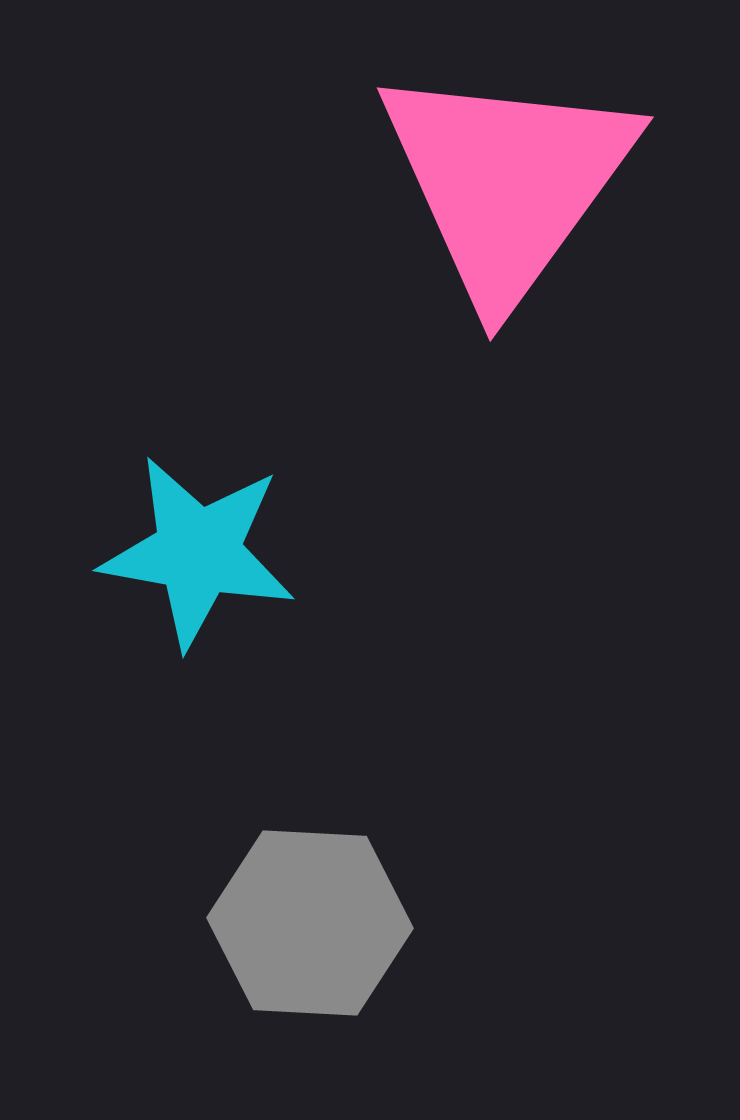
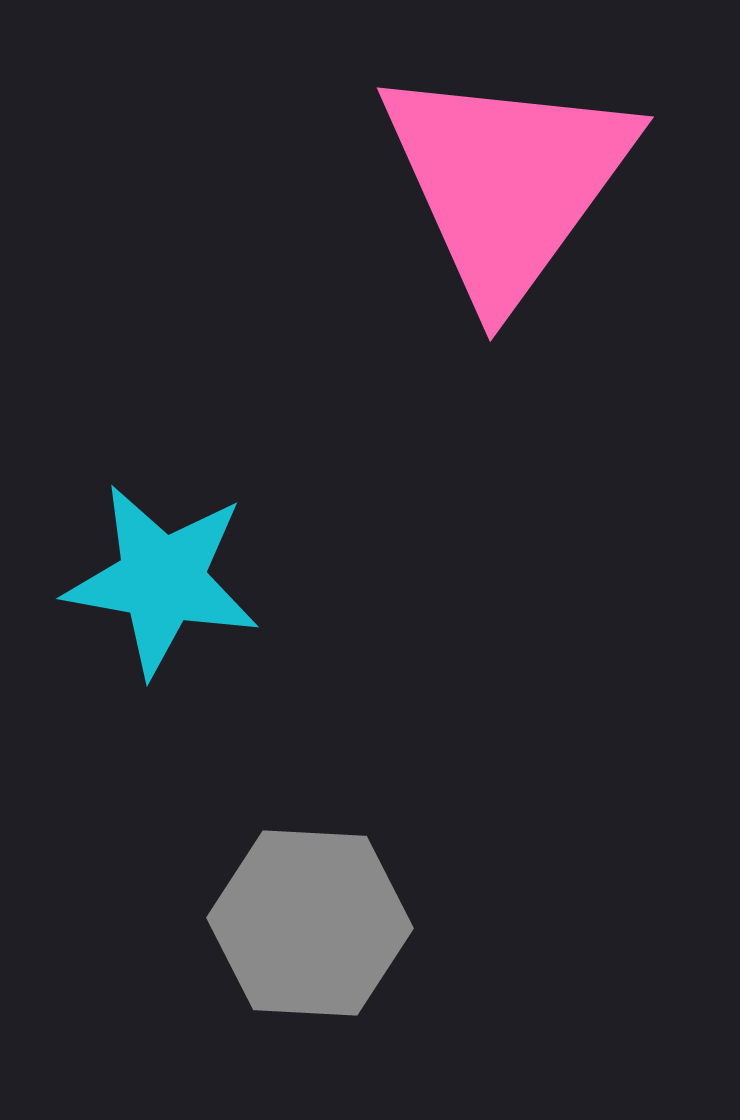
cyan star: moved 36 px left, 28 px down
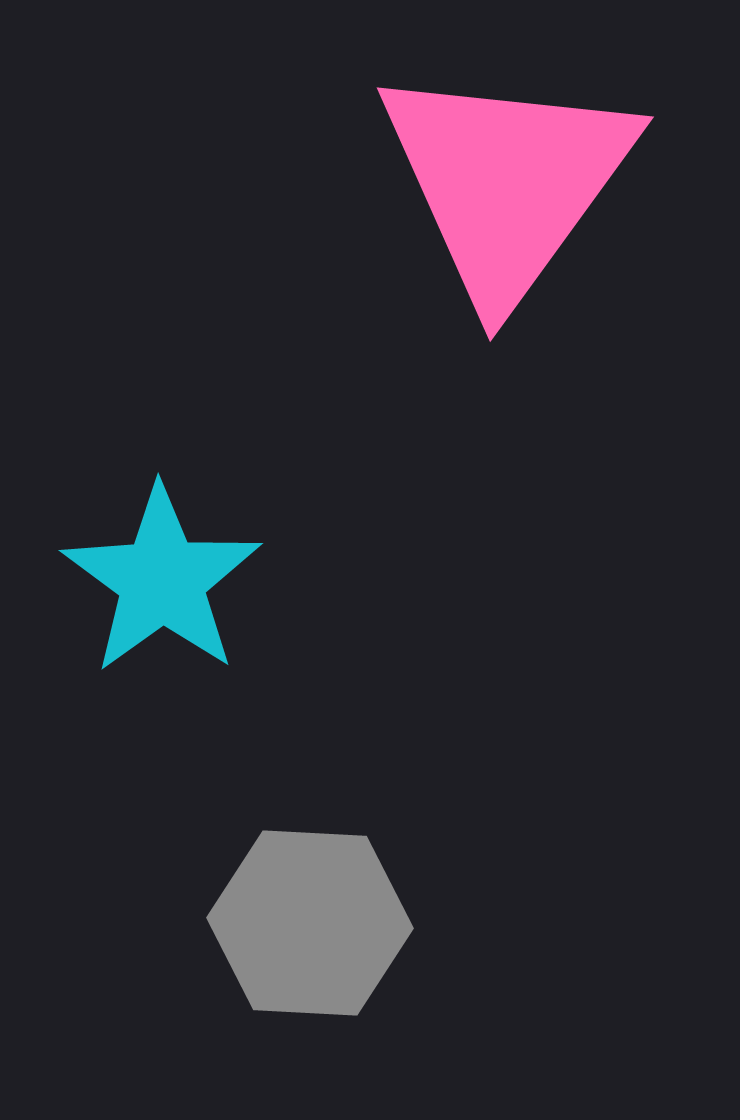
cyan star: rotated 26 degrees clockwise
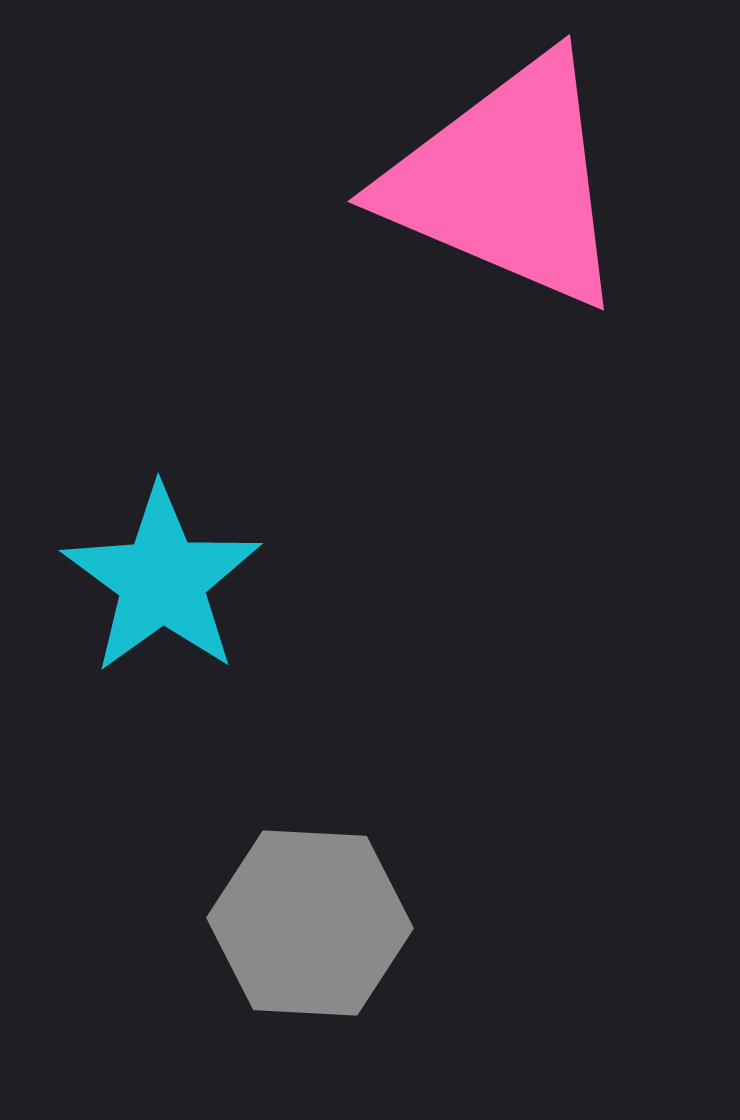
pink triangle: rotated 43 degrees counterclockwise
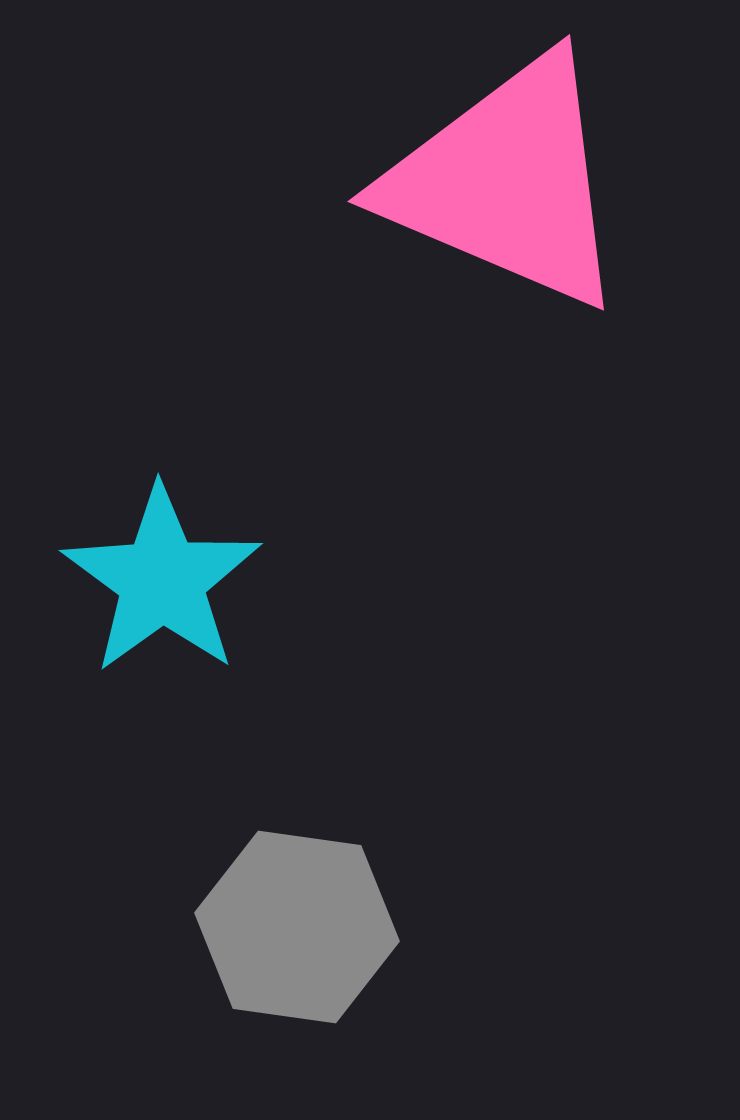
gray hexagon: moved 13 px left, 4 px down; rotated 5 degrees clockwise
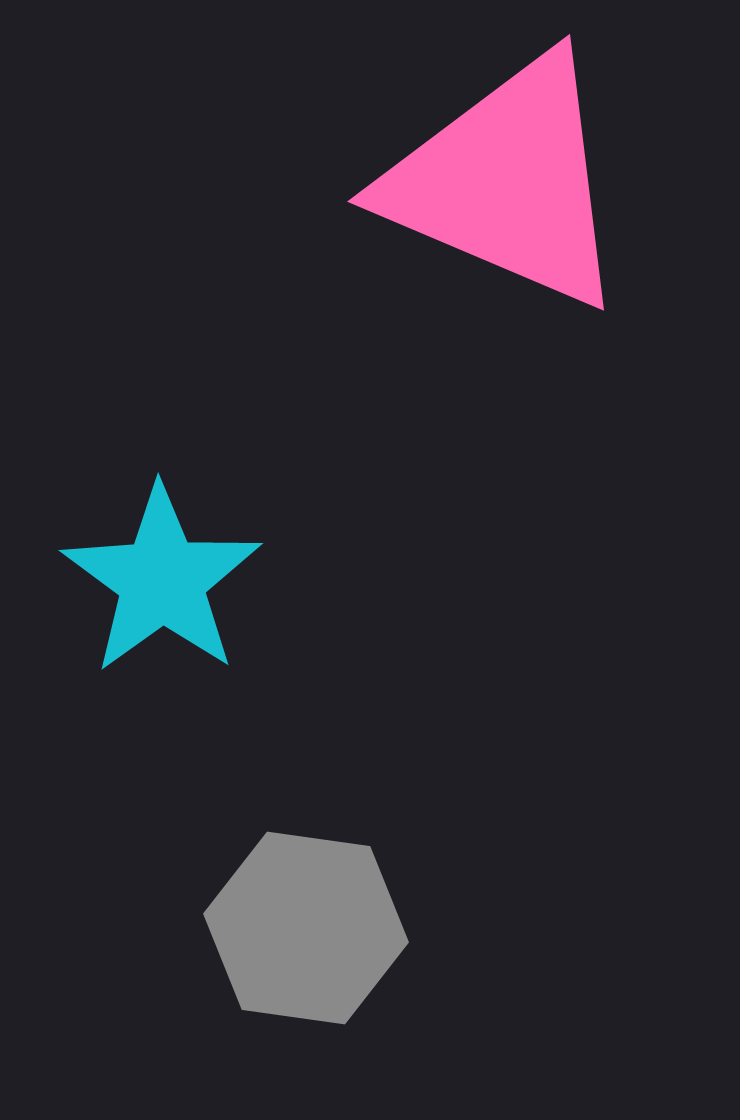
gray hexagon: moved 9 px right, 1 px down
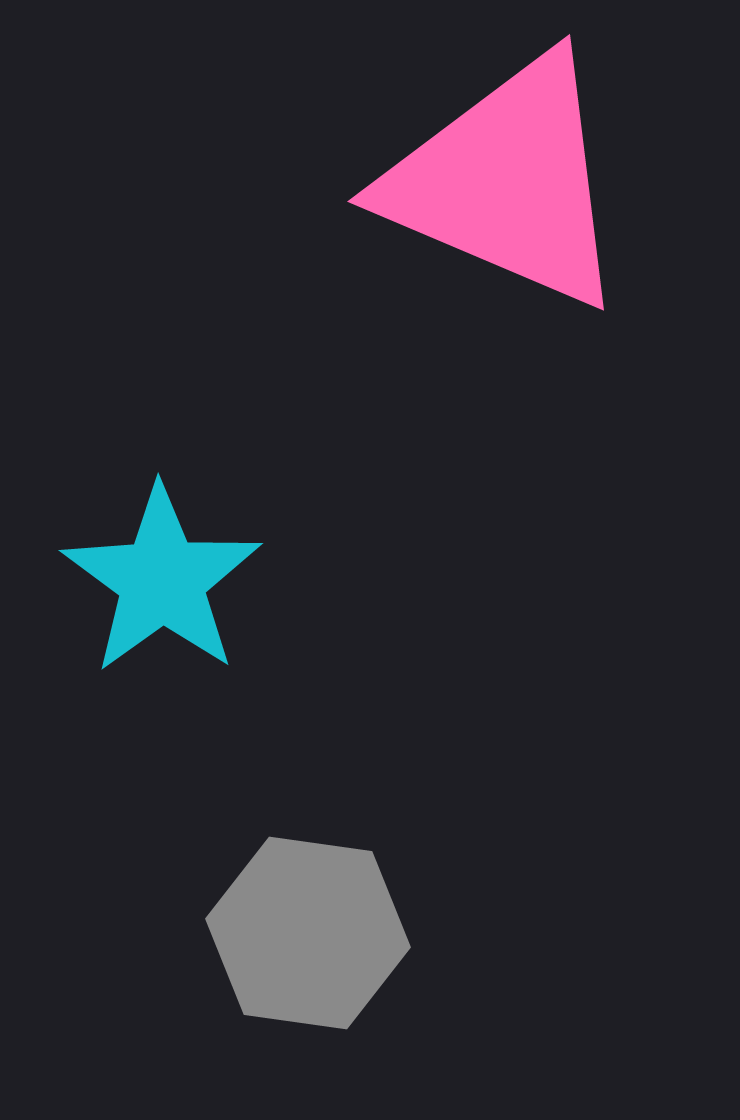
gray hexagon: moved 2 px right, 5 px down
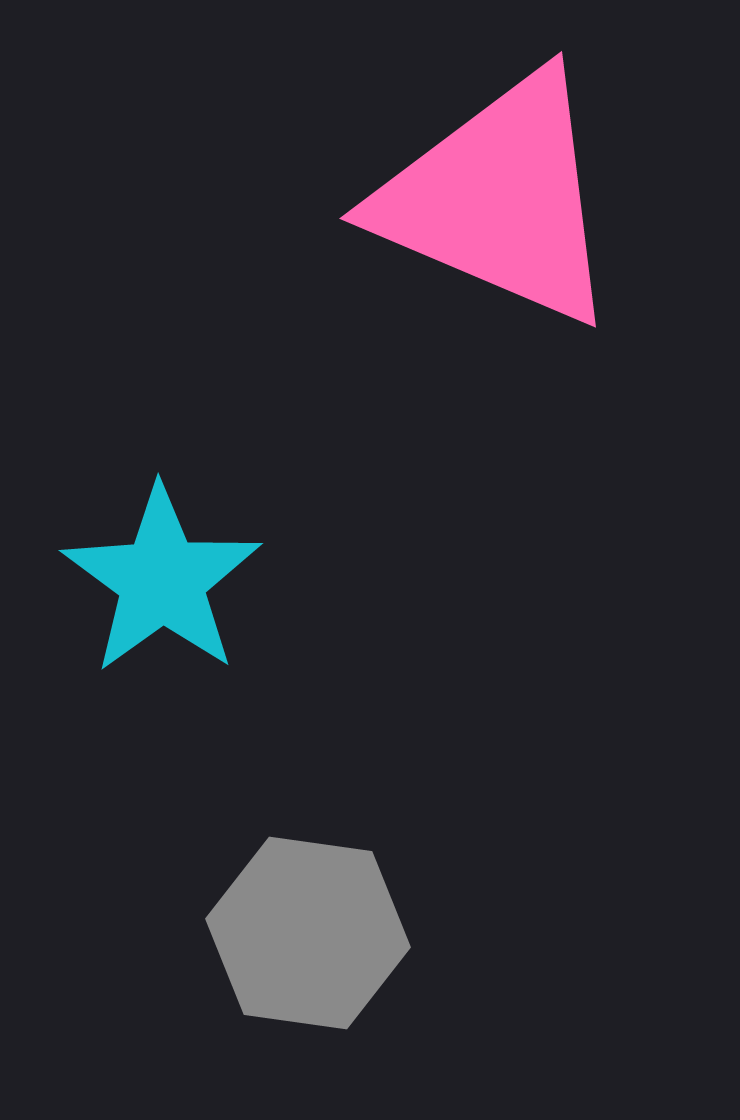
pink triangle: moved 8 px left, 17 px down
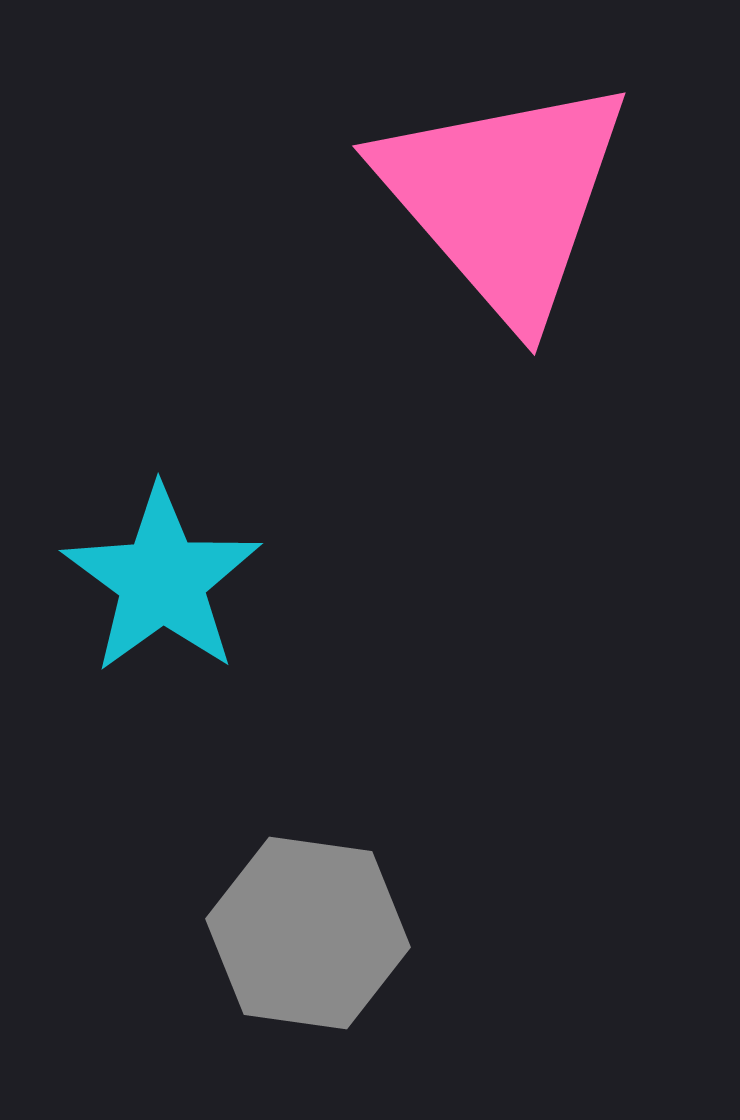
pink triangle: moved 5 px right, 1 px up; rotated 26 degrees clockwise
